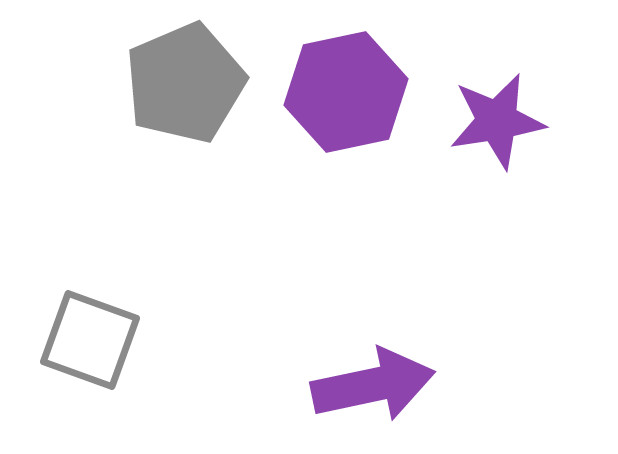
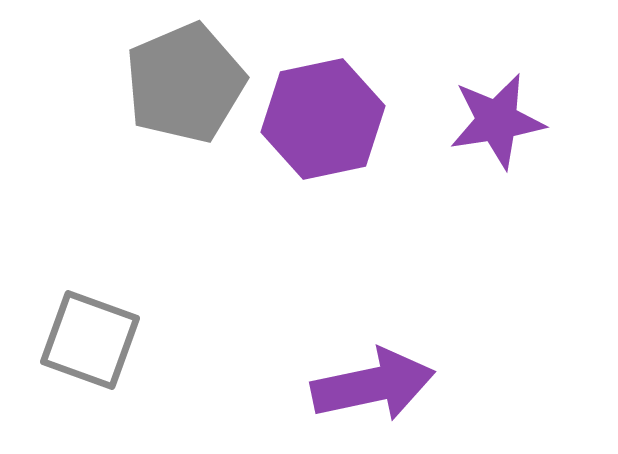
purple hexagon: moved 23 px left, 27 px down
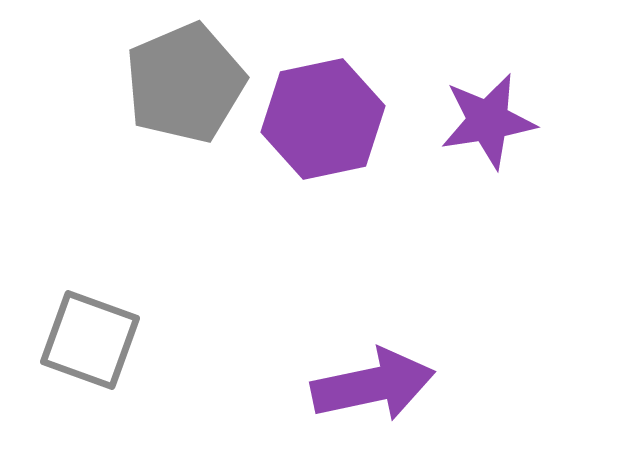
purple star: moved 9 px left
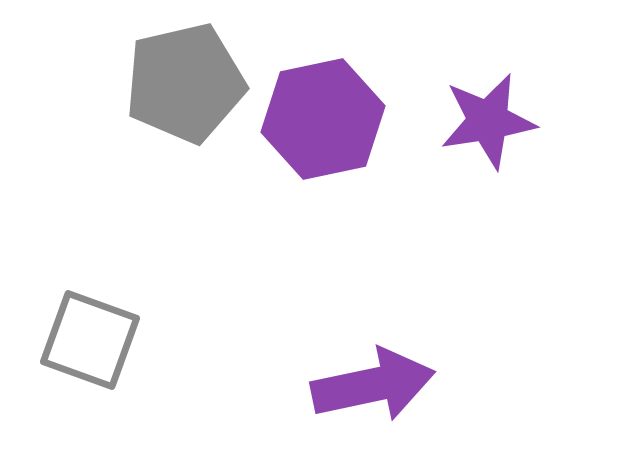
gray pentagon: rotated 10 degrees clockwise
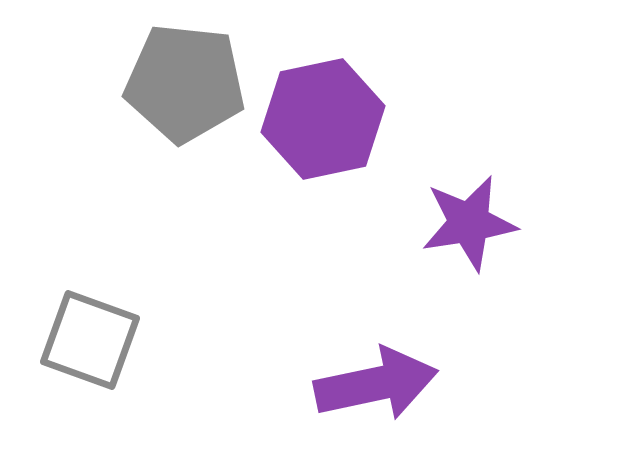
gray pentagon: rotated 19 degrees clockwise
purple star: moved 19 px left, 102 px down
purple arrow: moved 3 px right, 1 px up
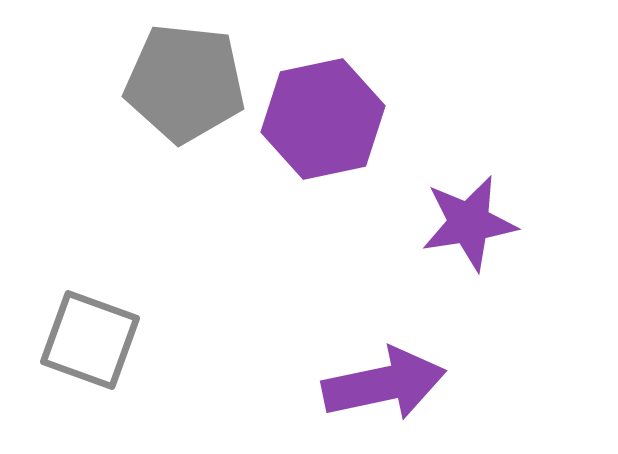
purple arrow: moved 8 px right
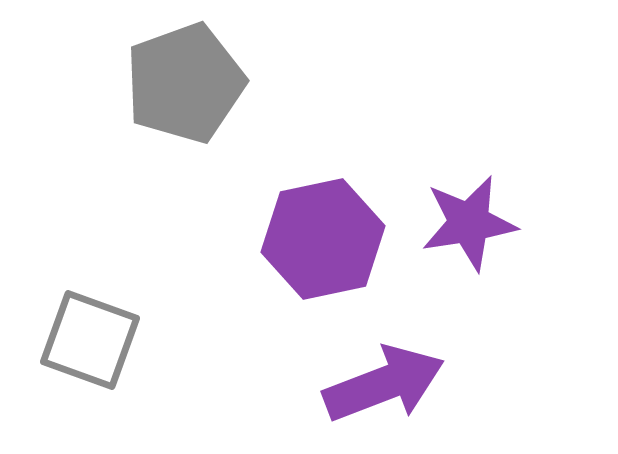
gray pentagon: rotated 26 degrees counterclockwise
purple hexagon: moved 120 px down
purple arrow: rotated 9 degrees counterclockwise
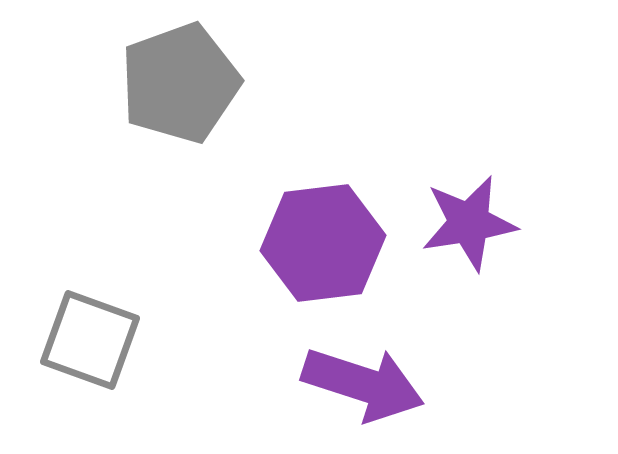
gray pentagon: moved 5 px left
purple hexagon: moved 4 px down; rotated 5 degrees clockwise
purple arrow: moved 21 px left; rotated 39 degrees clockwise
